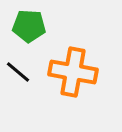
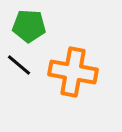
black line: moved 1 px right, 7 px up
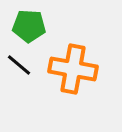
orange cross: moved 3 px up
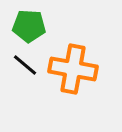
black line: moved 6 px right
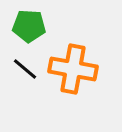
black line: moved 4 px down
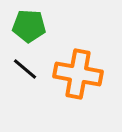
orange cross: moved 5 px right, 5 px down
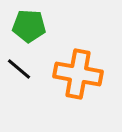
black line: moved 6 px left
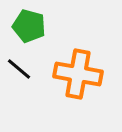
green pentagon: rotated 12 degrees clockwise
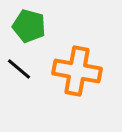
orange cross: moved 1 px left, 3 px up
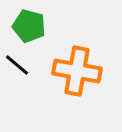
black line: moved 2 px left, 4 px up
